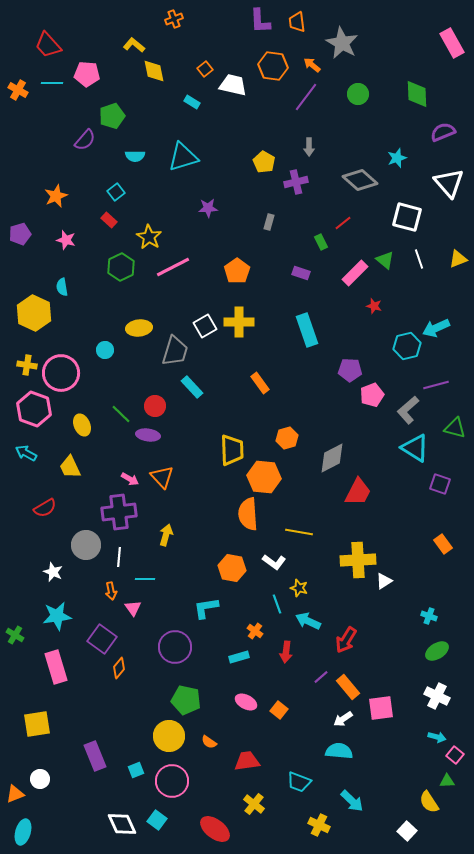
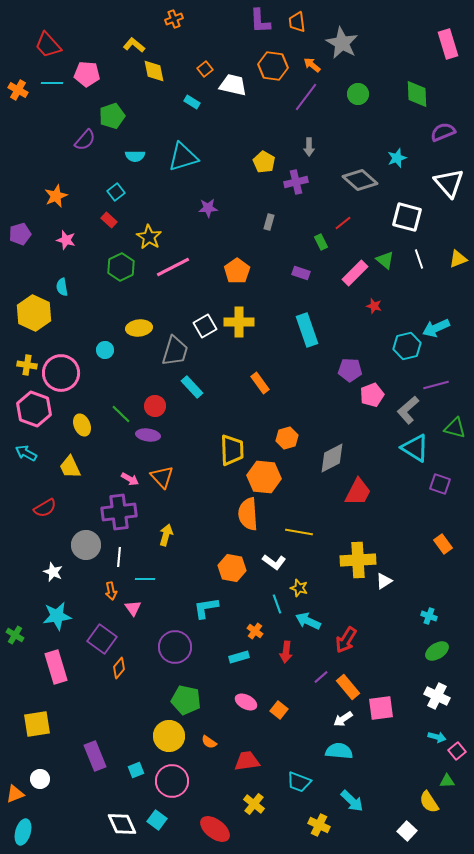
pink rectangle at (452, 43): moved 4 px left, 1 px down; rotated 12 degrees clockwise
pink square at (455, 755): moved 2 px right, 4 px up; rotated 12 degrees clockwise
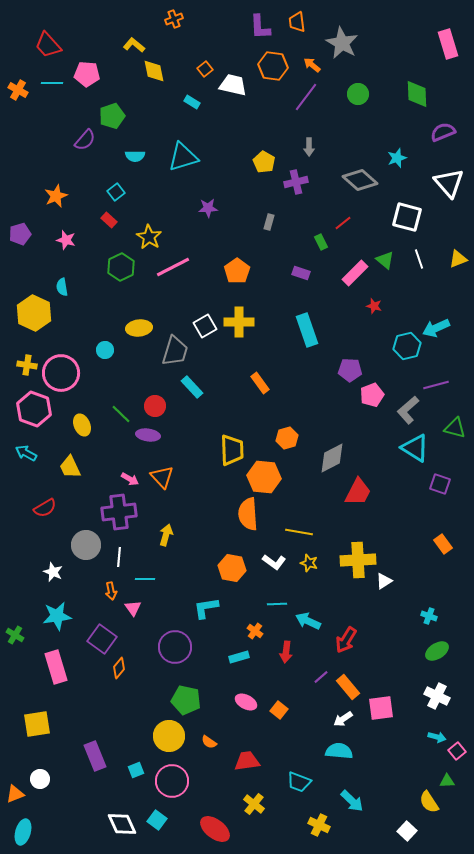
purple L-shape at (260, 21): moved 6 px down
yellow star at (299, 588): moved 10 px right, 25 px up
cyan line at (277, 604): rotated 72 degrees counterclockwise
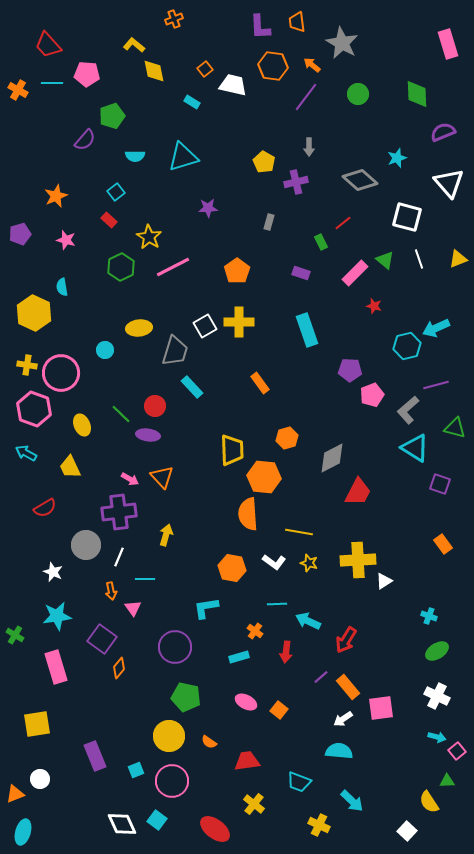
white line at (119, 557): rotated 18 degrees clockwise
green pentagon at (186, 700): moved 3 px up
